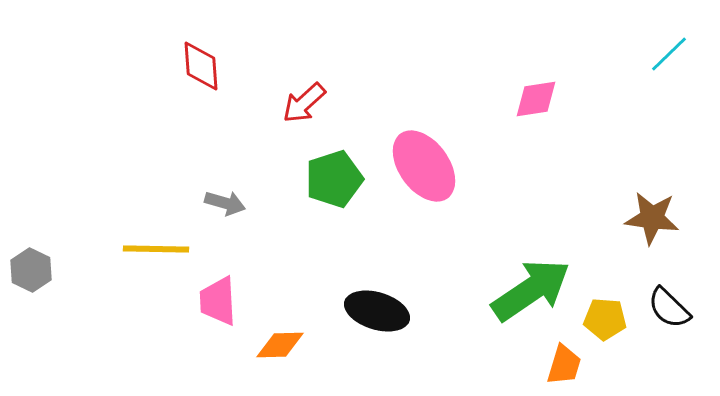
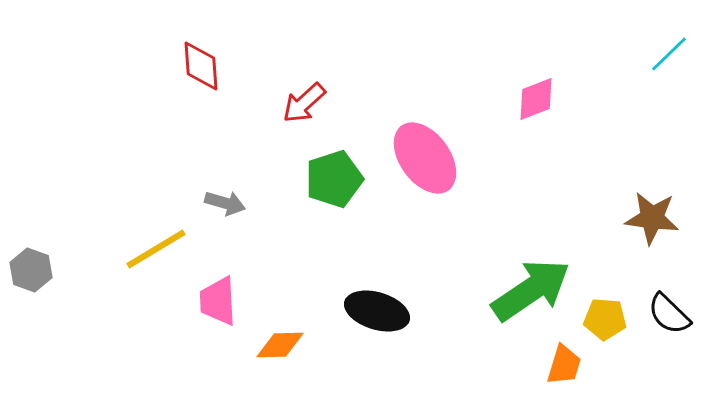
pink diamond: rotated 12 degrees counterclockwise
pink ellipse: moved 1 px right, 8 px up
yellow line: rotated 32 degrees counterclockwise
gray hexagon: rotated 6 degrees counterclockwise
black semicircle: moved 6 px down
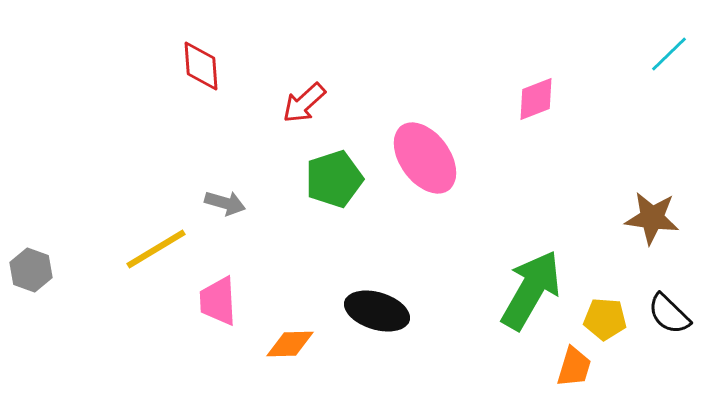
green arrow: rotated 26 degrees counterclockwise
orange diamond: moved 10 px right, 1 px up
orange trapezoid: moved 10 px right, 2 px down
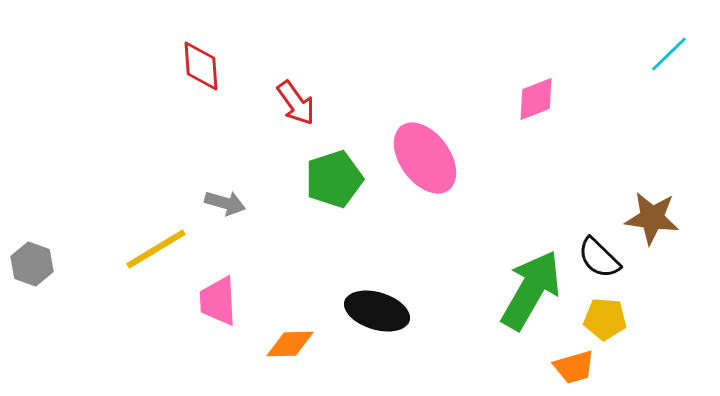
red arrow: moved 8 px left; rotated 84 degrees counterclockwise
gray hexagon: moved 1 px right, 6 px up
black semicircle: moved 70 px left, 56 px up
orange trapezoid: rotated 57 degrees clockwise
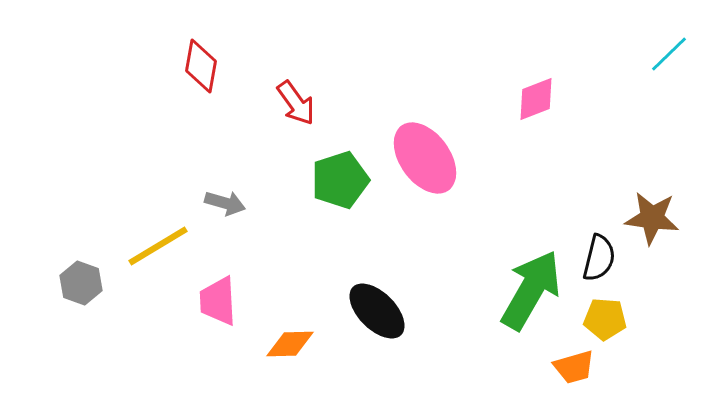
red diamond: rotated 14 degrees clockwise
green pentagon: moved 6 px right, 1 px down
yellow line: moved 2 px right, 3 px up
black semicircle: rotated 120 degrees counterclockwise
gray hexagon: moved 49 px right, 19 px down
black ellipse: rotated 28 degrees clockwise
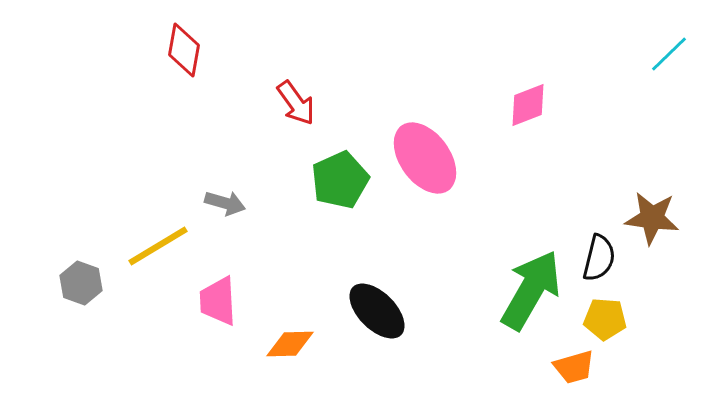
red diamond: moved 17 px left, 16 px up
pink diamond: moved 8 px left, 6 px down
green pentagon: rotated 6 degrees counterclockwise
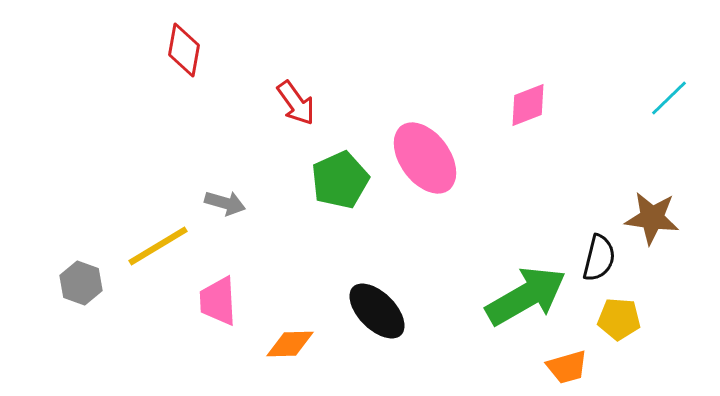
cyan line: moved 44 px down
green arrow: moved 5 px left, 6 px down; rotated 30 degrees clockwise
yellow pentagon: moved 14 px right
orange trapezoid: moved 7 px left
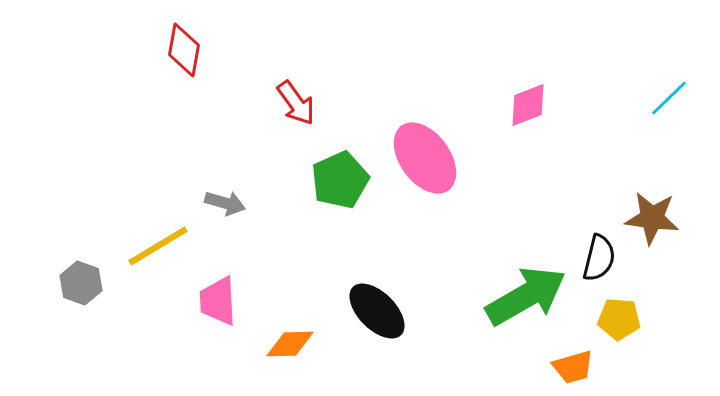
orange trapezoid: moved 6 px right
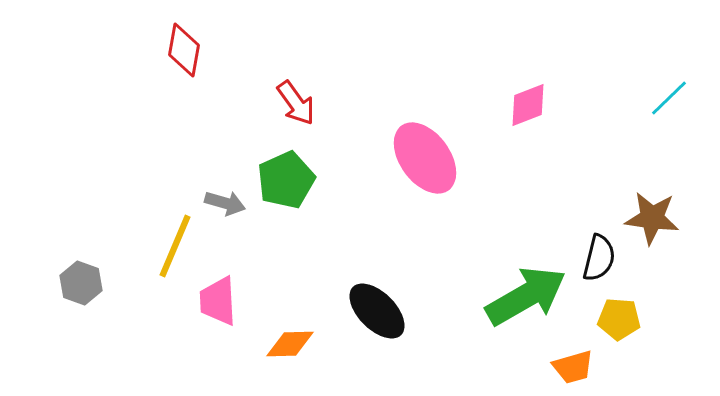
green pentagon: moved 54 px left
yellow line: moved 17 px right; rotated 36 degrees counterclockwise
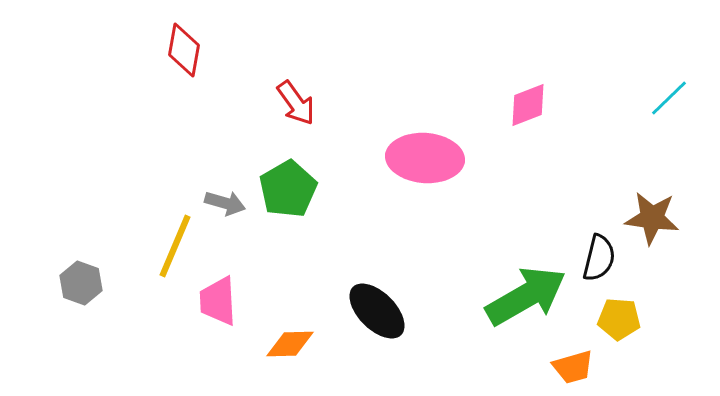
pink ellipse: rotated 50 degrees counterclockwise
green pentagon: moved 2 px right, 9 px down; rotated 6 degrees counterclockwise
